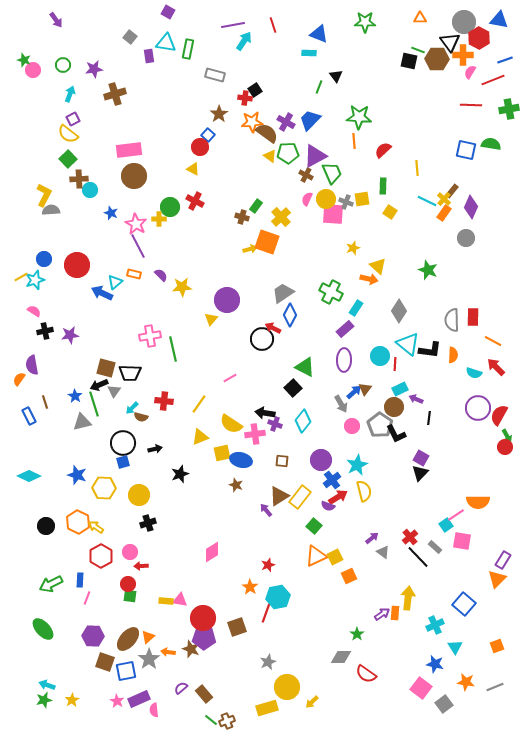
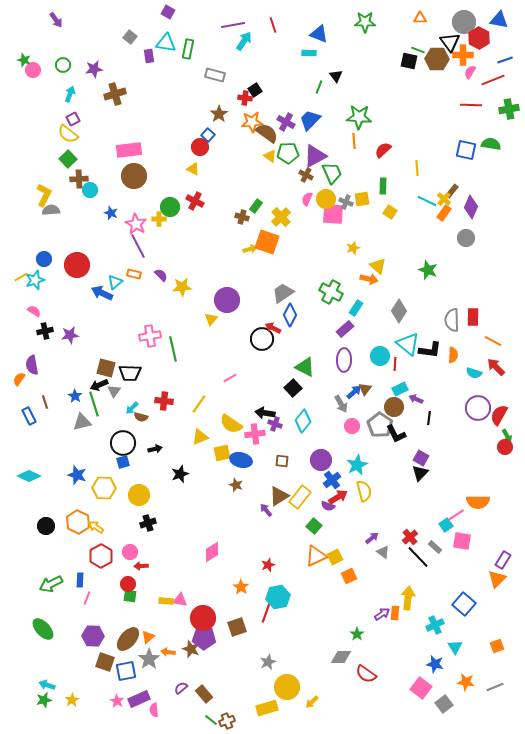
orange star at (250, 587): moved 9 px left
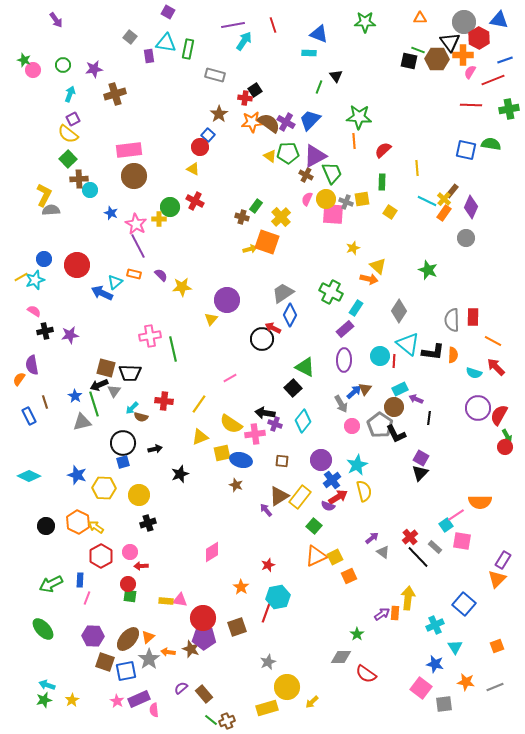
brown semicircle at (267, 133): moved 2 px right, 10 px up
green rectangle at (383, 186): moved 1 px left, 4 px up
black L-shape at (430, 350): moved 3 px right, 2 px down
red line at (395, 364): moved 1 px left, 3 px up
orange semicircle at (478, 502): moved 2 px right
gray square at (444, 704): rotated 30 degrees clockwise
